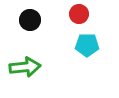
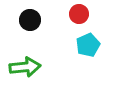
cyan pentagon: moved 1 px right; rotated 25 degrees counterclockwise
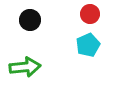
red circle: moved 11 px right
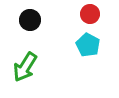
cyan pentagon: rotated 20 degrees counterclockwise
green arrow: rotated 128 degrees clockwise
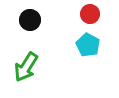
green arrow: moved 1 px right
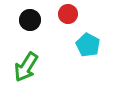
red circle: moved 22 px left
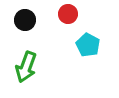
black circle: moved 5 px left
green arrow: rotated 12 degrees counterclockwise
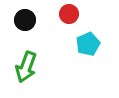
red circle: moved 1 px right
cyan pentagon: moved 1 px up; rotated 20 degrees clockwise
